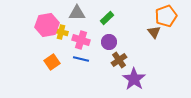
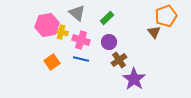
gray triangle: rotated 42 degrees clockwise
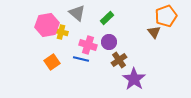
pink cross: moved 7 px right, 5 px down
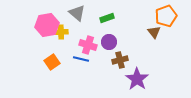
green rectangle: rotated 24 degrees clockwise
yellow cross: rotated 16 degrees counterclockwise
brown cross: moved 1 px right; rotated 21 degrees clockwise
purple star: moved 3 px right
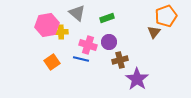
brown triangle: rotated 16 degrees clockwise
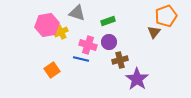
gray triangle: rotated 24 degrees counterclockwise
green rectangle: moved 1 px right, 3 px down
yellow cross: rotated 24 degrees counterclockwise
orange square: moved 8 px down
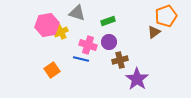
brown triangle: rotated 16 degrees clockwise
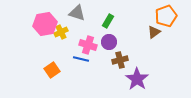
green rectangle: rotated 40 degrees counterclockwise
pink hexagon: moved 2 px left, 1 px up
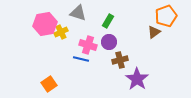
gray triangle: moved 1 px right
orange square: moved 3 px left, 14 px down
